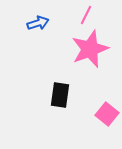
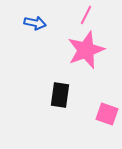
blue arrow: moved 3 px left; rotated 30 degrees clockwise
pink star: moved 4 px left, 1 px down
pink square: rotated 20 degrees counterclockwise
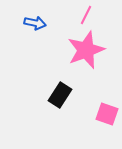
black rectangle: rotated 25 degrees clockwise
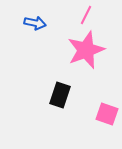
black rectangle: rotated 15 degrees counterclockwise
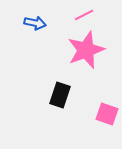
pink line: moved 2 px left; rotated 36 degrees clockwise
